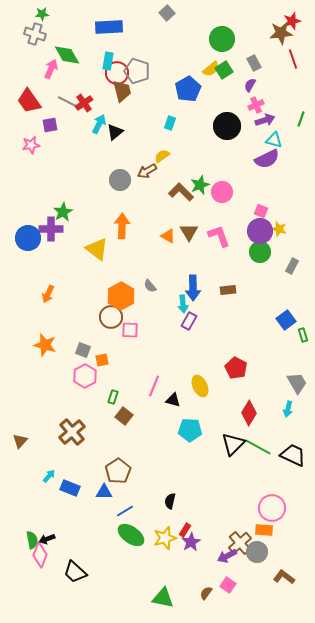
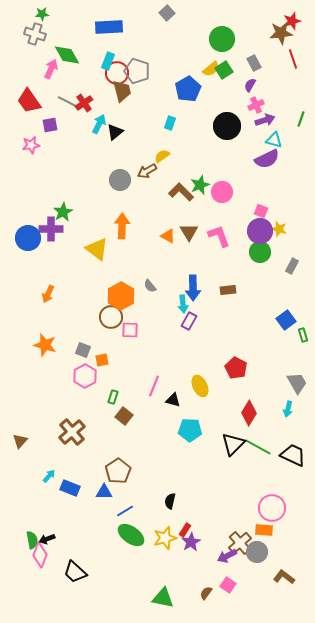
cyan rectangle at (108, 61): rotated 12 degrees clockwise
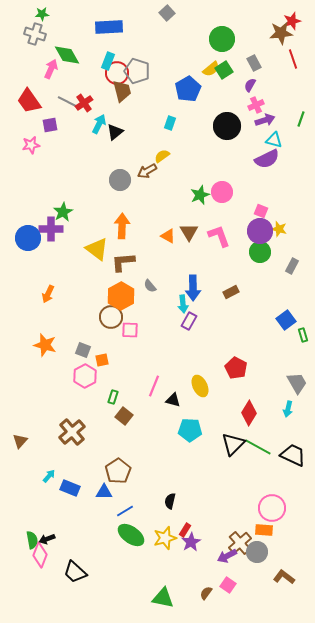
green star at (200, 185): moved 10 px down
brown L-shape at (181, 192): moved 58 px left, 70 px down; rotated 50 degrees counterclockwise
brown rectangle at (228, 290): moved 3 px right, 2 px down; rotated 21 degrees counterclockwise
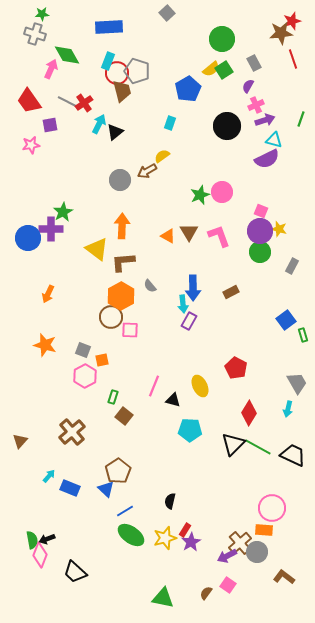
purple semicircle at (250, 85): moved 2 px left, 1 px down
blue triangle at (104, 492): moved 2 px right, 3 px up; rotated 42 degrees clockwise
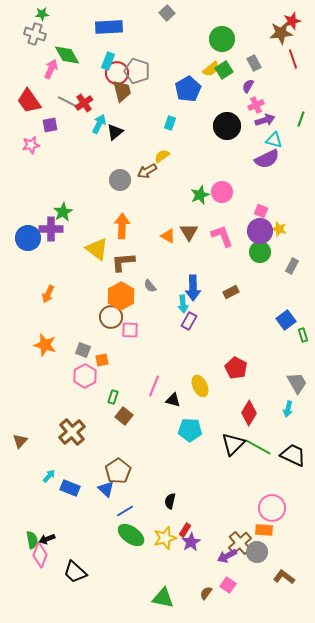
pink L-shape at (219, 236): moved 3 px right
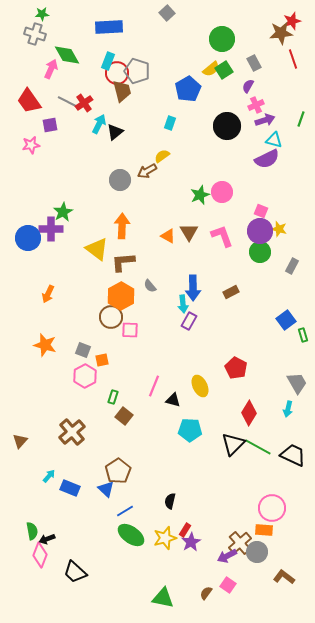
green semicircle at (32, 540): moved 9 px up
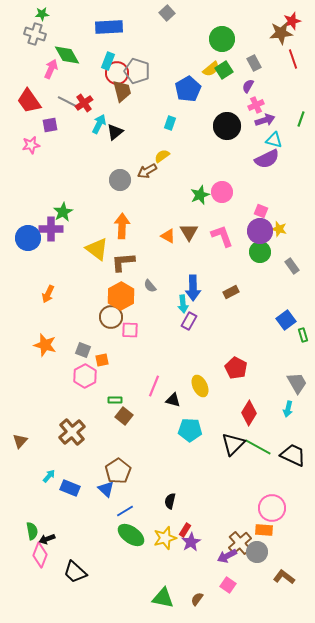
gray rectangle at (292, 266): rotated 63 degrees counterclockwise
green rectangle at (113, 397): moved 2 px right, 3 px down; rotated 72 degrees clockwise
brown semicircle at (206, 593): moved 9 px left, 6 px down
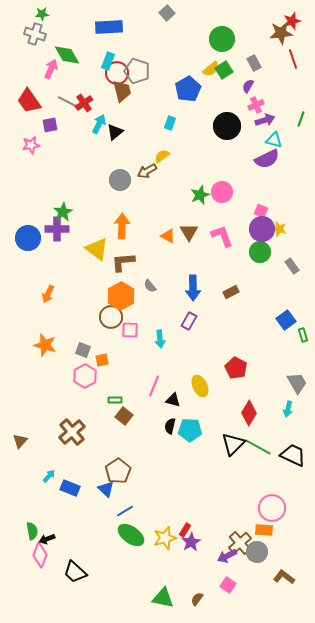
purple cross at (51, 229): moved 6 px right
purple circle at (260, 231): moved 2 px right, 2 px up
cyan arrow at (183, 304): moved 23 px left, 35 px down
black semicircle at (170, 501): moved 75 px up
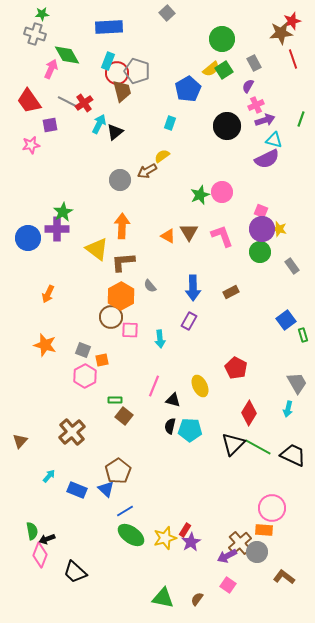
blue rectangle at (70, 488): moved 7 px right, 2 px down
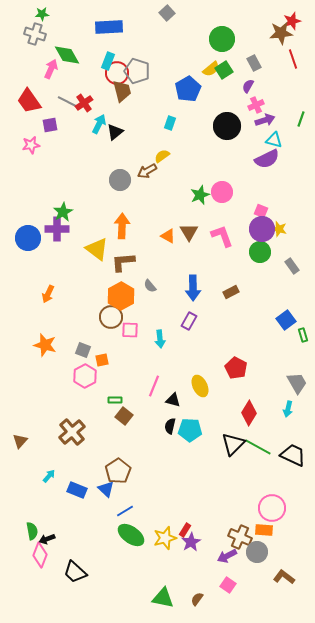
brown cross at (240, 543): moved 6 px up; rotated 25 degrees counterclockwise
